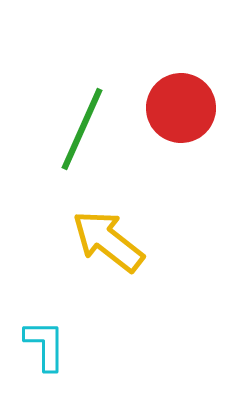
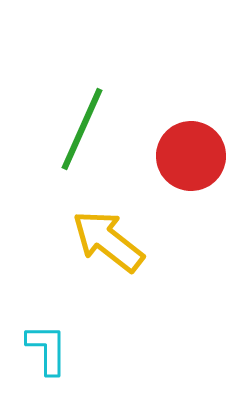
red circle: moved 10 px right, 48 px down
cyan L-shape: moved 2 px right, 4 px down
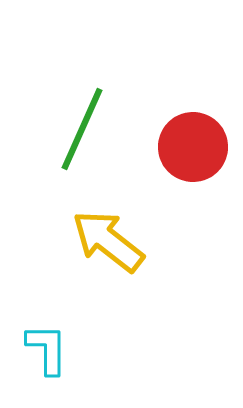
red circle: moved 2 px right, 9 px up
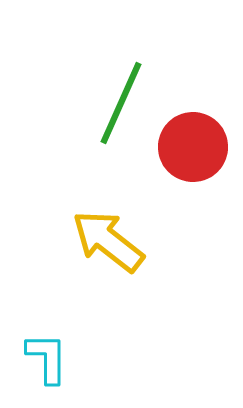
green line: moved 39 px right, 26 px up
cyan L-shape: moved 9 px down
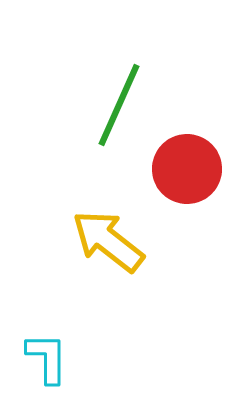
green line: moved 2 px left, 2 px down
red circle: moved 6 px left, 22 px down
